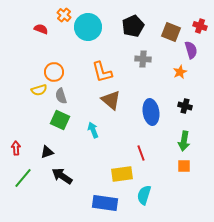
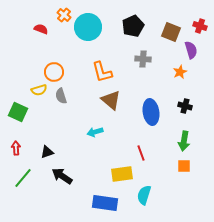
green square: moved 42 px left, 8 px up
cyan arrow: moved 2 px right, 2 px down; rotated 84 degrees counterclockwise
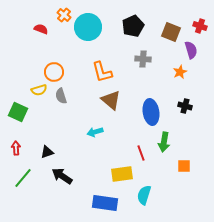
green arrow: moved 20 px left, 1 px down
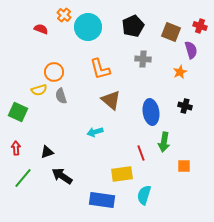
orange L-shape: moved 2 px left, 3 px up
blue rectangle: moved 3 px left, 3 px up
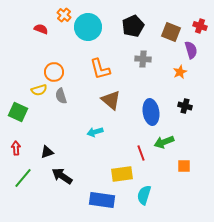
green arrow: rotated 60 degrees clockwise
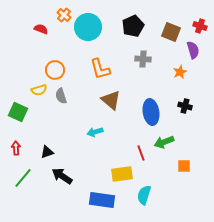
purple semicircle: moved 2 px right
orange circle: moved 1 px right, 2 px up
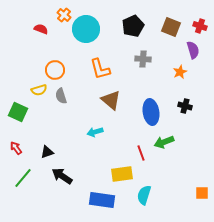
cyan circle: moved 2 px left, 2 px down
brown square: moved 5 px up
red arrow: rotated 32 degrees counterclockwise
orange square: moved 18 px right, 27 px down
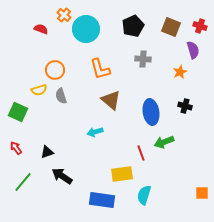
green line: moved 4 px down
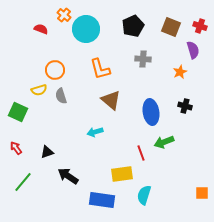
black arrow: moved 6 px right
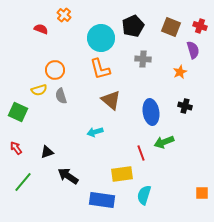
cyan circle: moved 15 px right, 9 px down
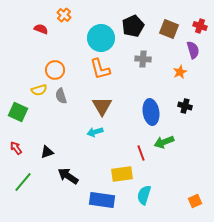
brown square: moved 2 px left, 2 px down
brown triangle: moved 9 px left, 6 px down; rotated 20 degrees clockwise
orange square: moved 7 px left, 8 px down; rotated 24 degrees counterclockwise
